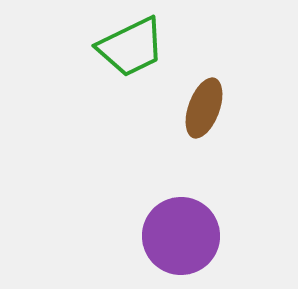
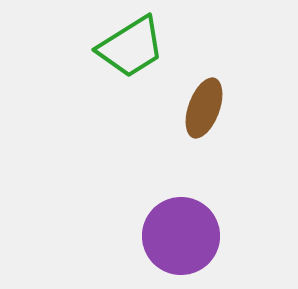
green trapezoid: rotated 6 degrees counterclockwise
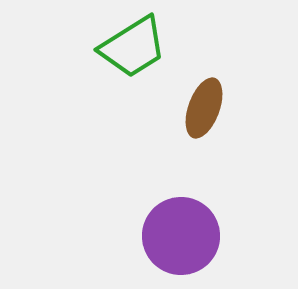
green trapezoid: moved 2 px right
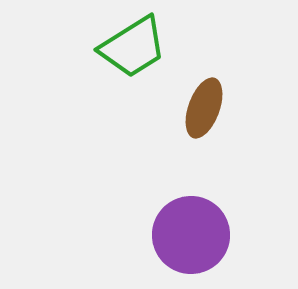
purple circle: moved 10 px right, 1 px up
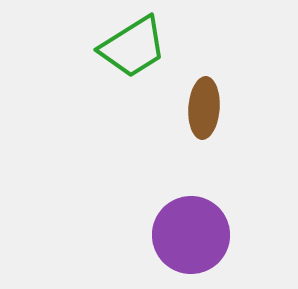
brown ellipse: rotated 16 degrees counterclockwise
